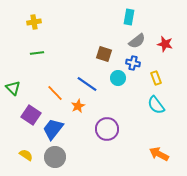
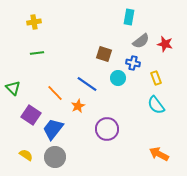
gray semicircle: moved 4 px right
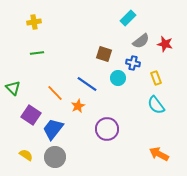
cyan rectangle: moved 1 px left, 1 px down; rotated 35 degrees clockwise
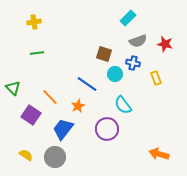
gray semicircle: moved 3 px left; rotated 18 degrees clockwise
cyan circle: moved 3 px left, 4 px up
orange line: moved 5 px left, 4 px down
cyan semicircle: moved 33 px left
blue trapezoid: moved 10 px right
orange arrow: rotated 12 degrees counterclockwise
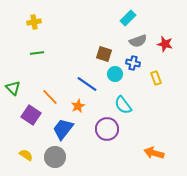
orange arrow: moved 5 px left, 1 px up
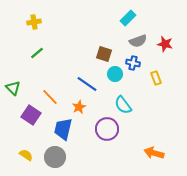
green line: rotated 32 degrees counterclockwise
orange star: moved 1 px right, 1 px down
blue trapezoid: rotated 25 degrees counterclockwise
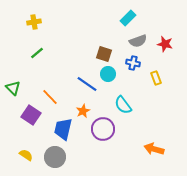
cyan circle: moved 7 px left
orange star: moved 4 px right, 4 px down
purple circle: moved 4 px left
orange arrow: moved 4 px up
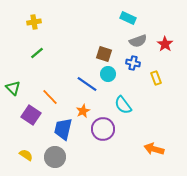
cyan rectangle: rotated 70 degrees clockwise
red star: rotated 21 degrees clockwise
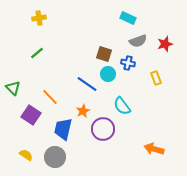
yellow cross: moved 5 px right, 4 px up
red star: rotated 21 degrees clockwise
blue cross: moved 5 px left
cyan semicircle: moved 1 px left, 1 px down
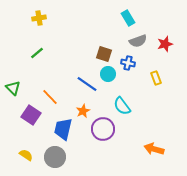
cyan rectangle: rotated 35 degrees clockwise
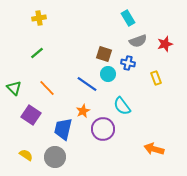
green triangle: moved 1 px right
orange line: moved 3 px left, 9 px up
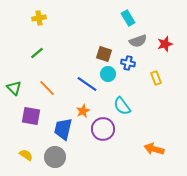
purple square: moved 1 px down; rotated 24 degrees counterclockwise
